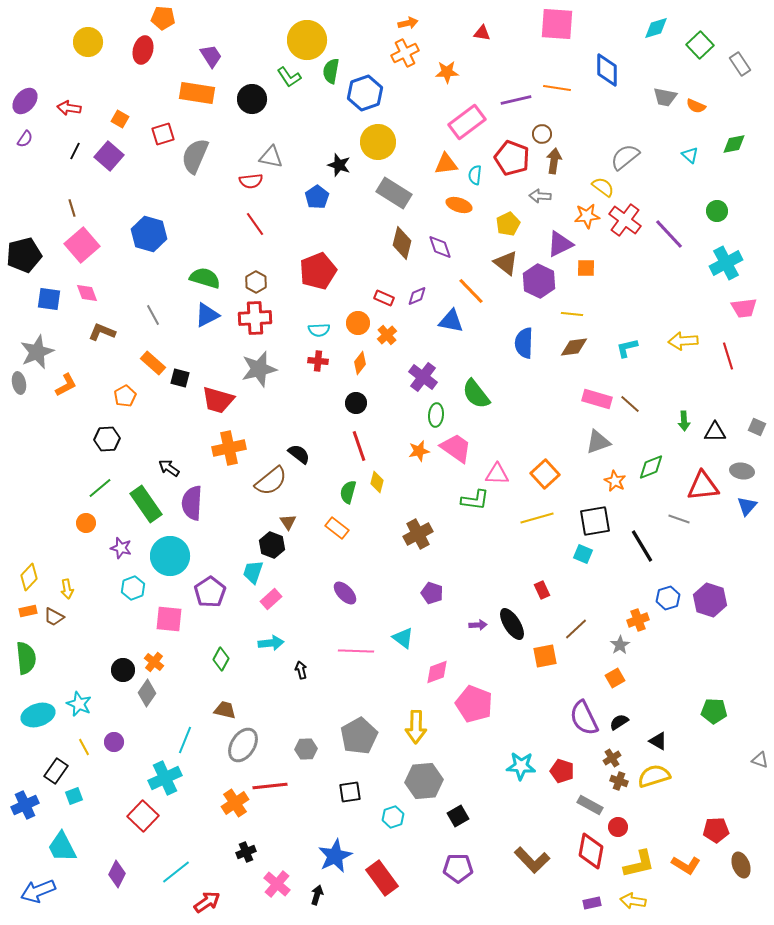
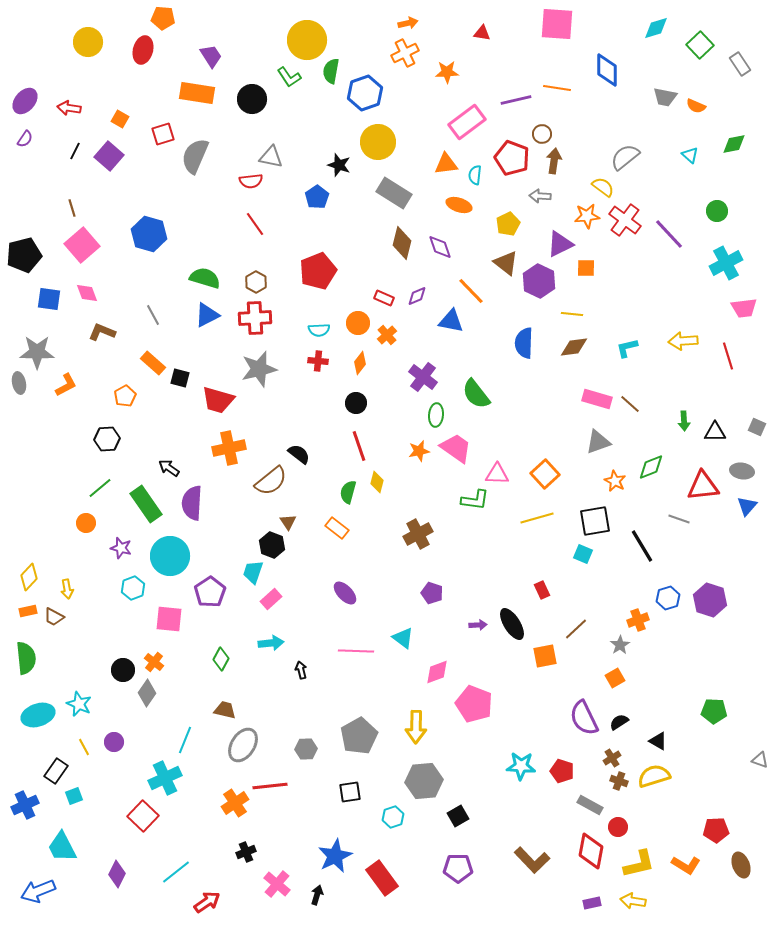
gray star at (37, 352): rotated 24 degrees clockwise
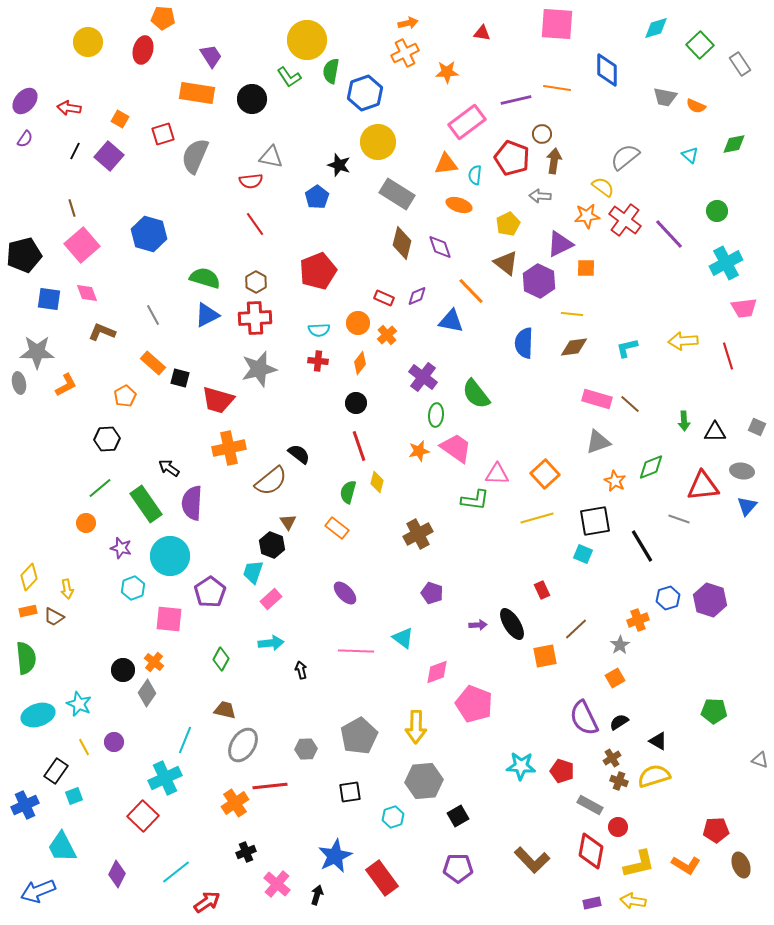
gray rectangle at (394, 193): moved 3 px right, 1 px down
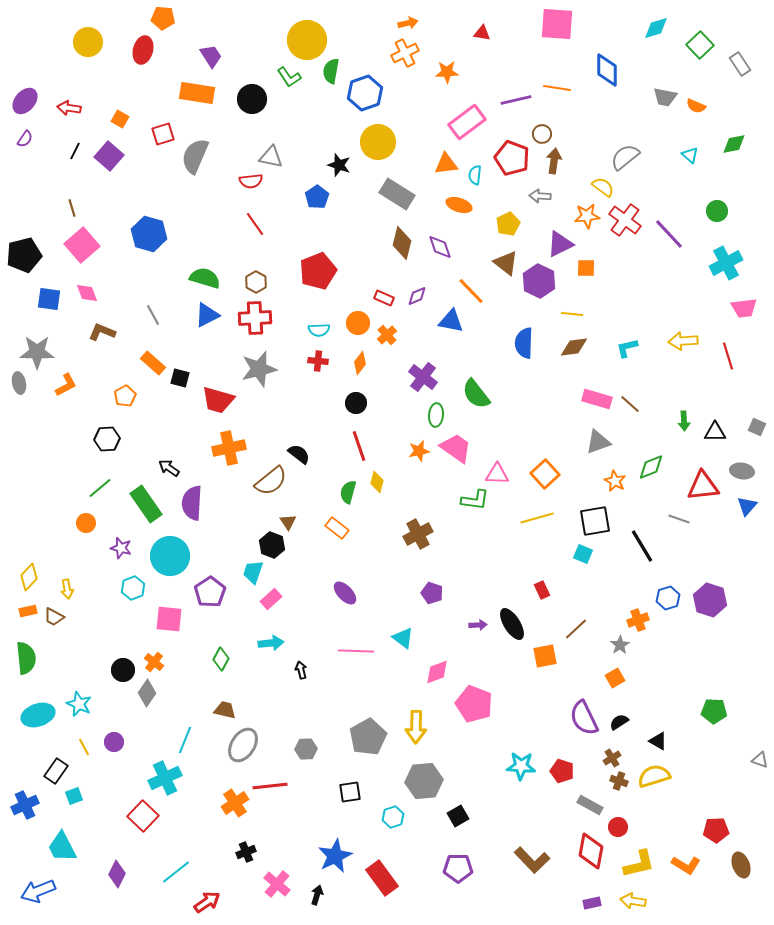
gray pentagon at (359, 736): moved 9 px right, 1 px down
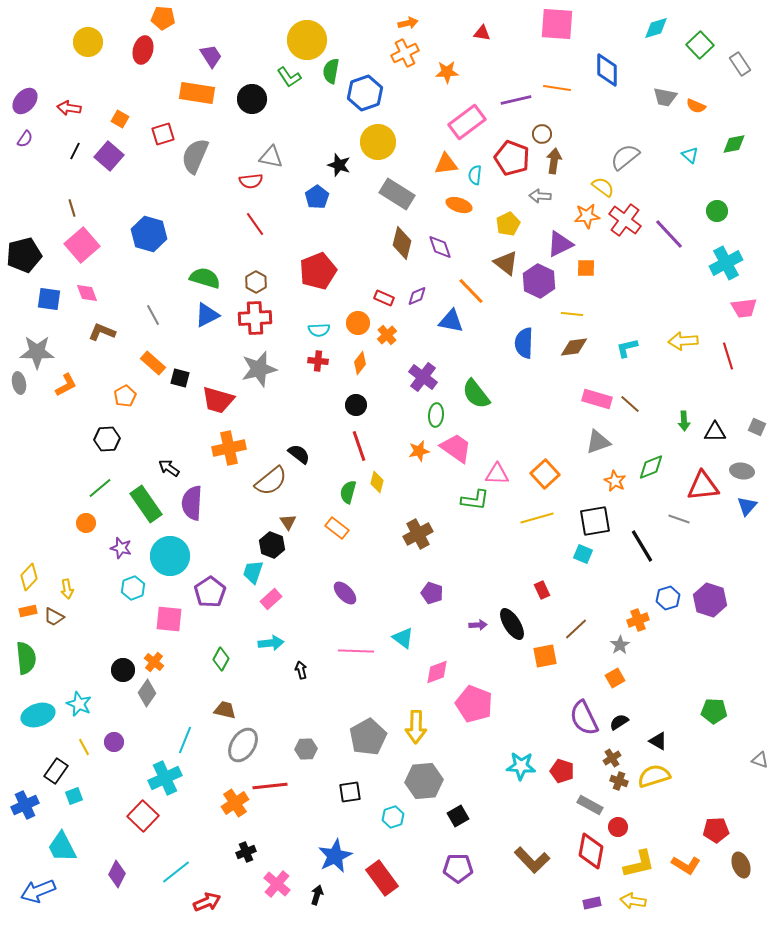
black circle at (356, 403): moved 2 px down
red arrow at (207, 902): rotated 12 degrees clockwise
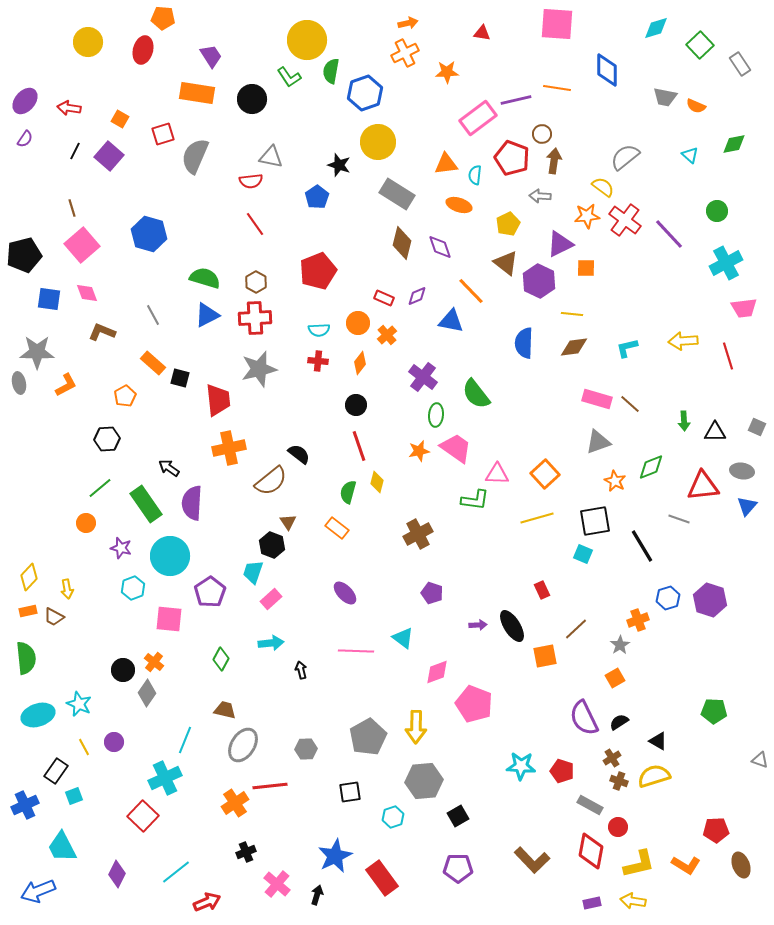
pink rectangle at (467, 122): moved 11 px right, 4 px up
red trapezoid at (218, 400): rotated 112 degrees counterclockwise
black ellipse at (512, 624): moved 2 px down
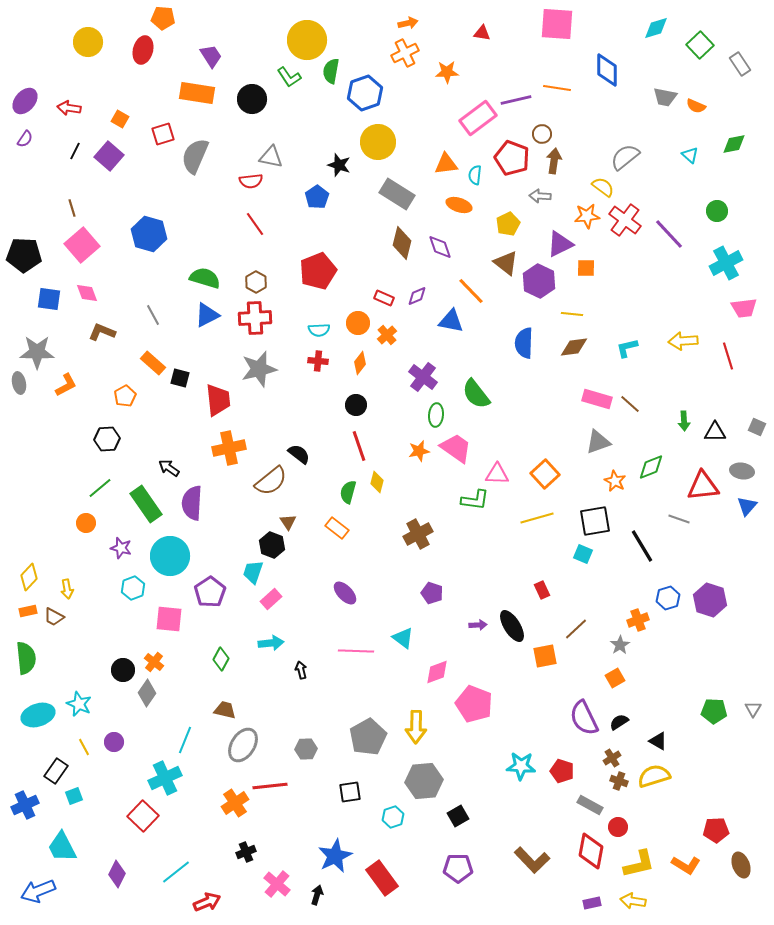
black pentagon at (24, 255): rotated 16 degrees clockwise
gray triangle at (760, 760): moved 7 px left, 51 px up; rotated 42 degrees clockwise
